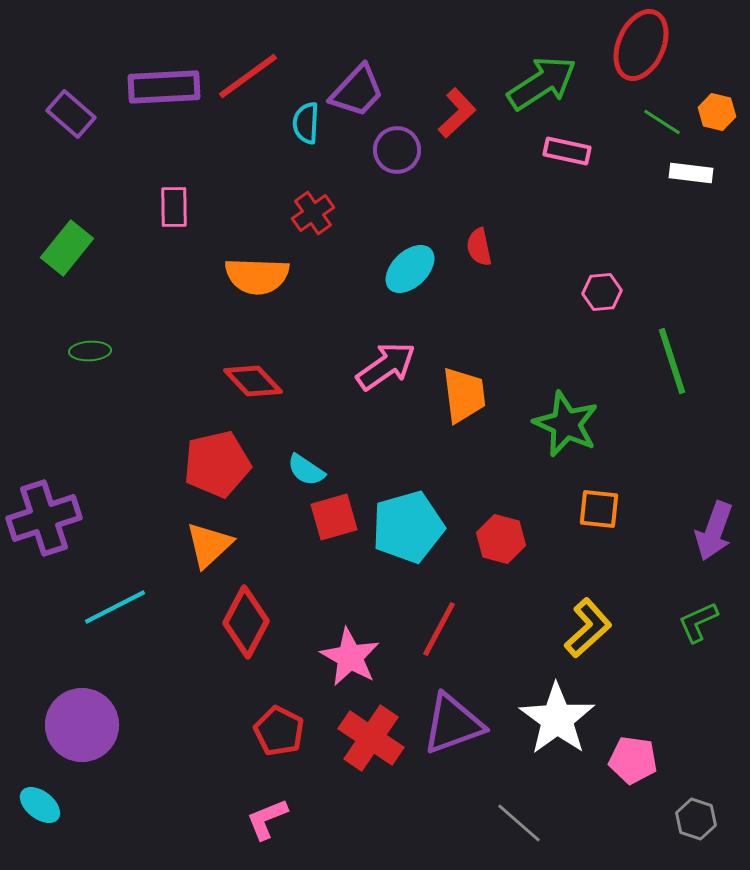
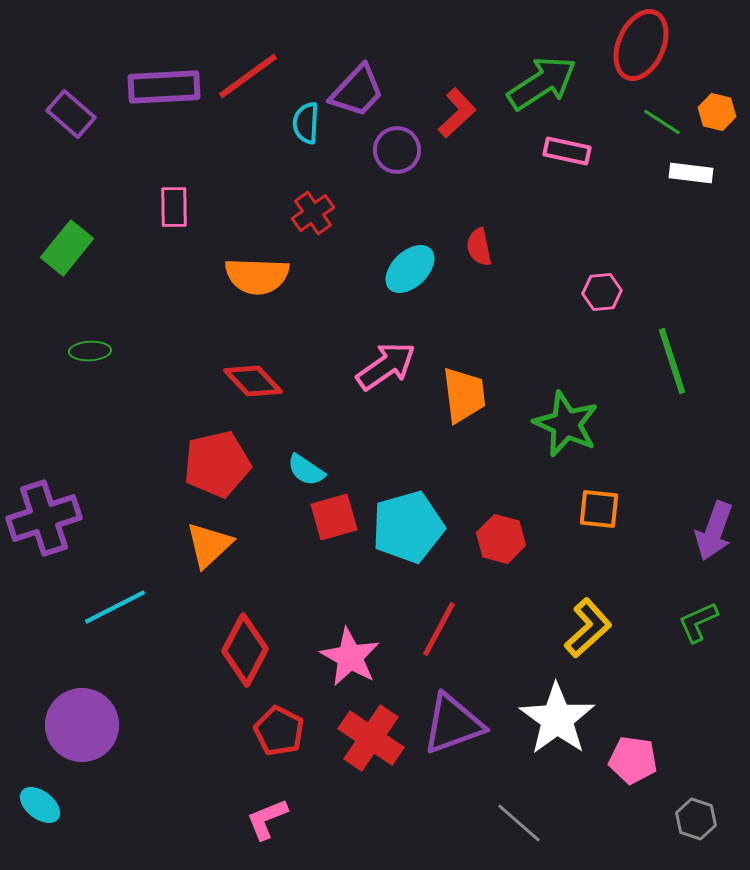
red diamond at (246, 622): moved 1 px left, 28 px down
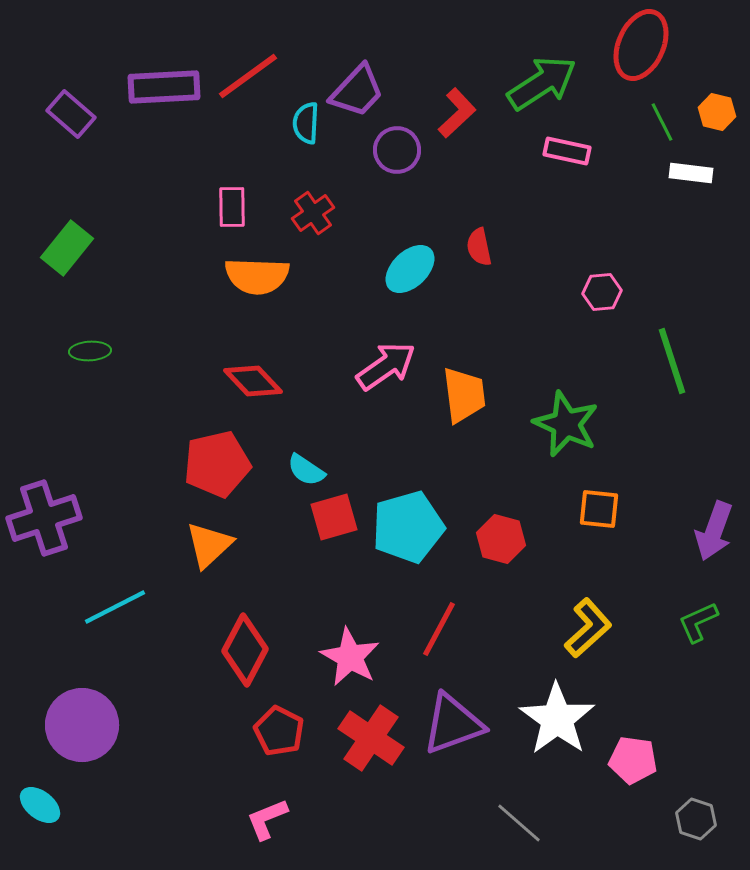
green line at (662, 122): rotated 30 degrees clockwise
pink rectangle at (174, 207): moved 58 px right
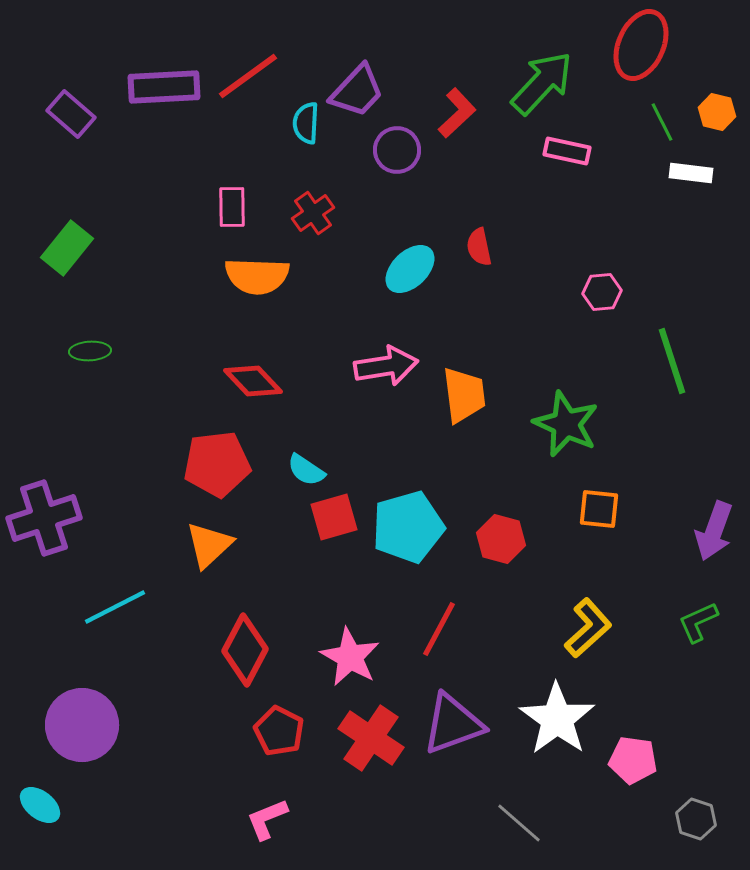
green arrow at (542, 83): rotated 14 degrees counterclockwise
pink arrow at (386, 366): rotated 26 degrees clockwise
red pentagon at (217, 464): rotated 6 degrees clockwise
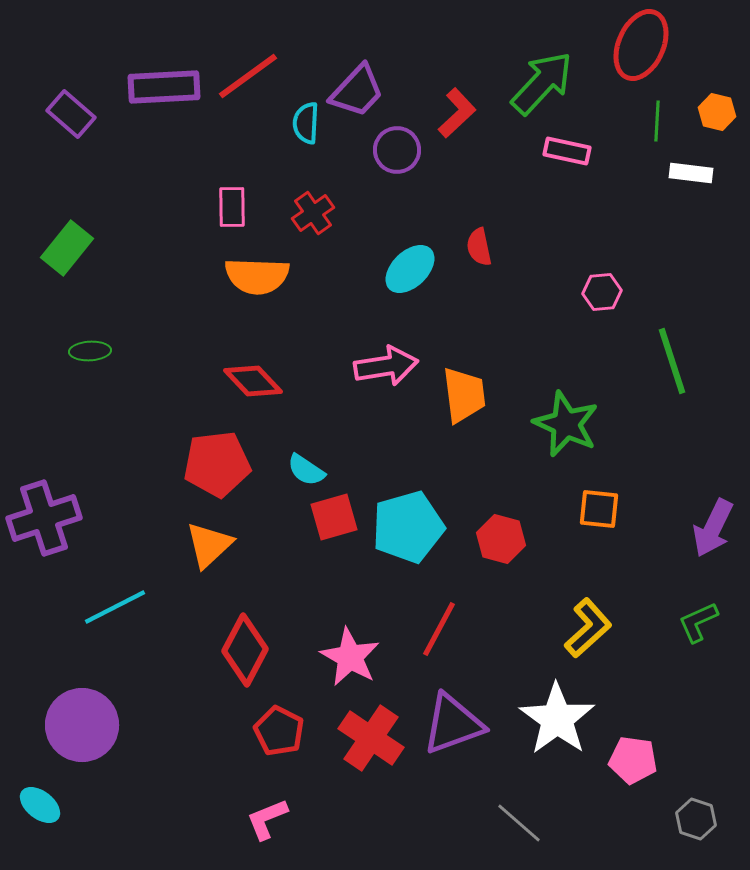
green line at (662, 122): moved 5 px left, 1 px up; rotated 30 degrees clockwise
purple arrow at (714, 531): moved 1 px left, 3 px up; rotated 6 degrees clockwise
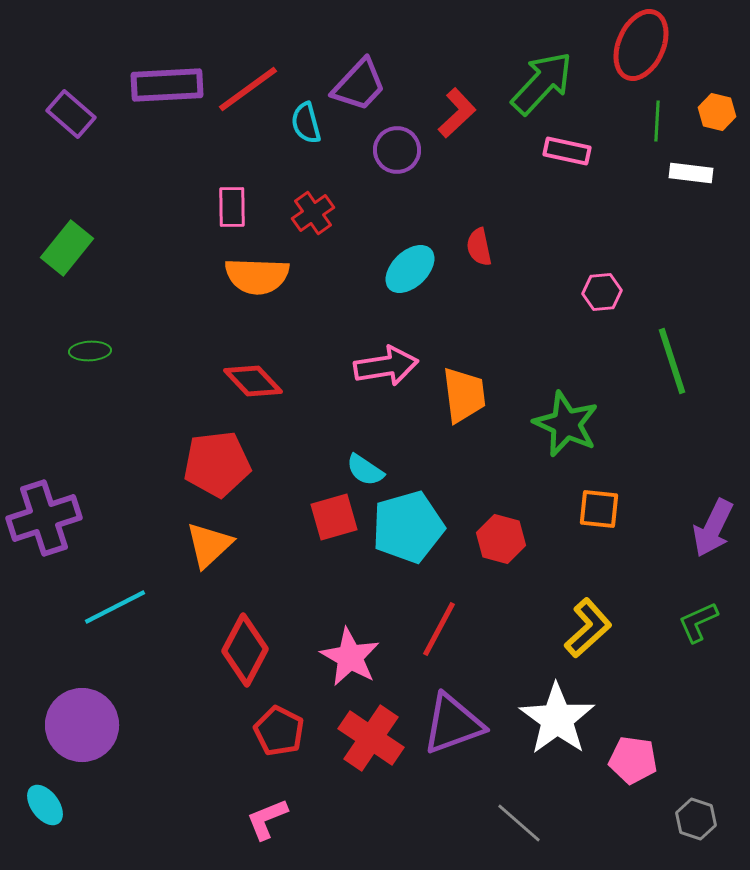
red line at (248, 76): moved 13 px down
purple rectangle at (164, 87): moved 3 px right, 2 px up
purple trapezoid at (357, 91): moved 2 px right, 6 px up
cyan semicircle at (306, 123): rotated 18 degrees counterclockwise
cyan semicircle at (306, 470): moved 59 px right
cyan ellipse at (40, 805): moved 5 px right; rotated 15 degrees clockwise
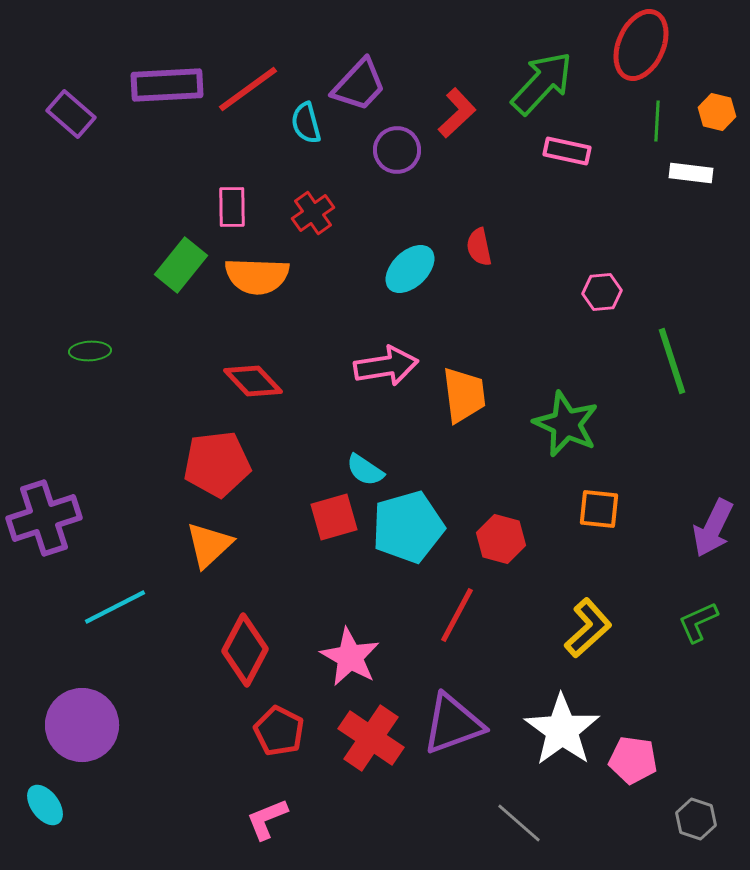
green rectangle at (67, 248): moved 114 px right, 17 px down
red line at (439, 629): moved 18 px right, 14 px up
white star at (557, 719): moved 5 px right, 11 px down
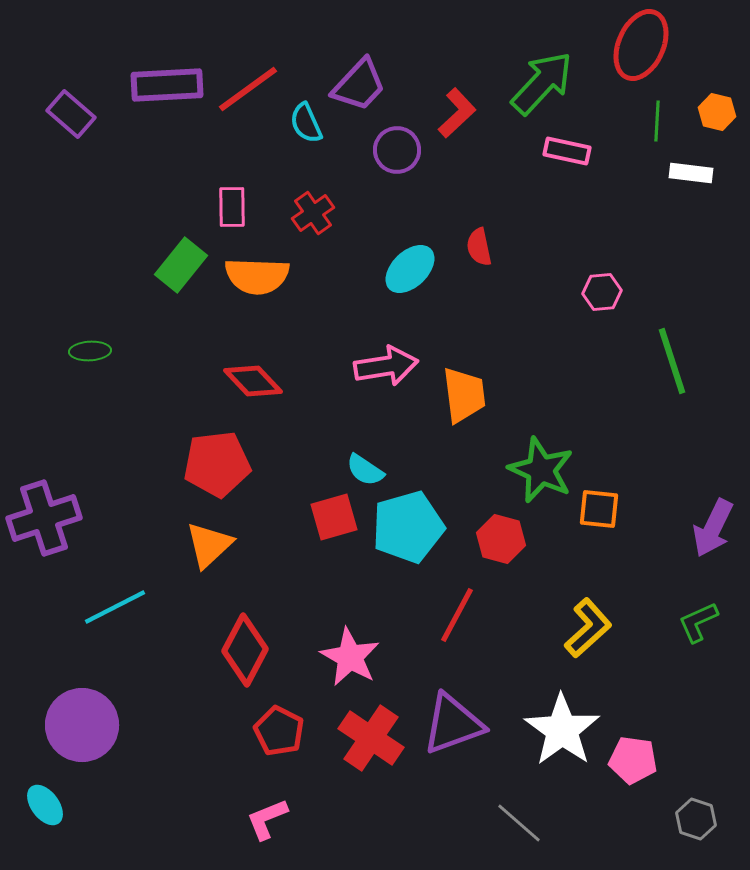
cyan semicircle at (306, 123): rotated 9 degrees counterclockwise
green star at (566, 424): moved 25 px left, 46 px down
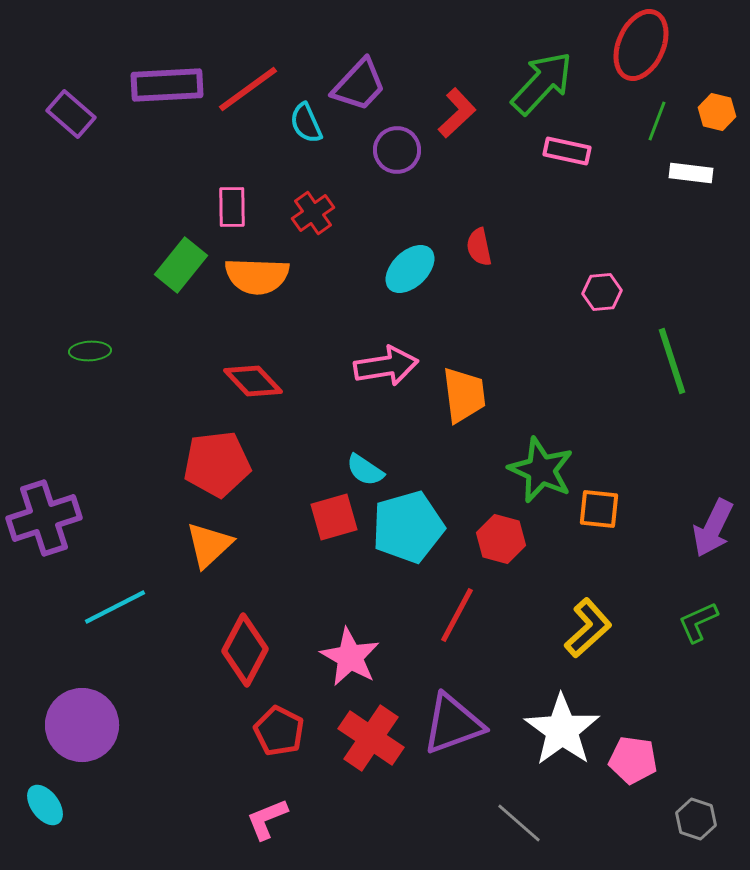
green line at (657, 121): rotated 18 degrees clockwise
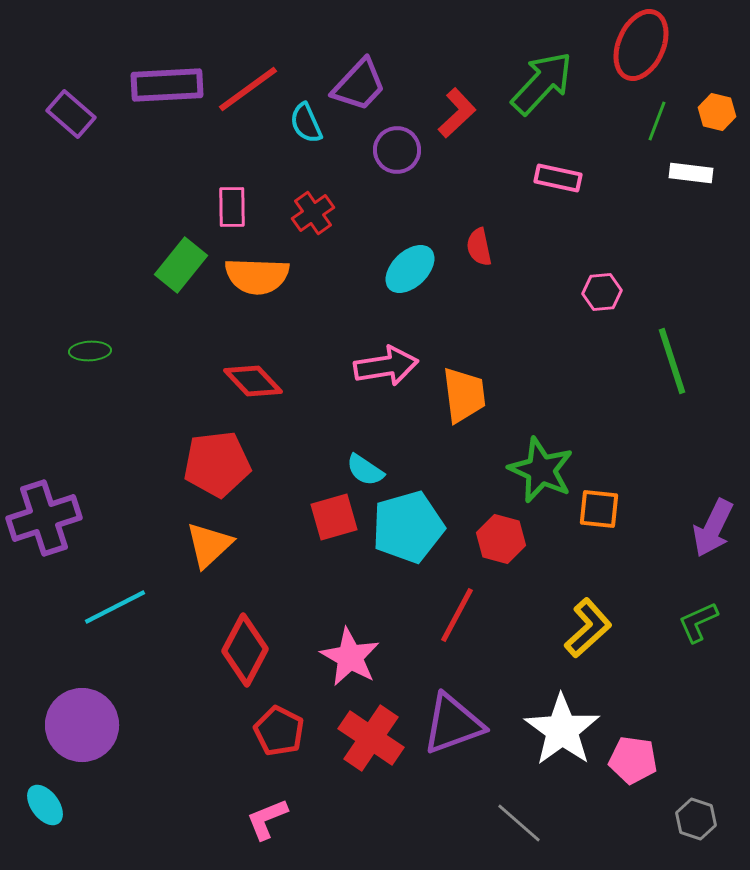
pink rectangle at (567, 151): moved 9 px left, 27 px down
